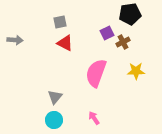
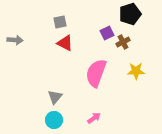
black pentagon: rotated 10 degrees counterclockwise
pink arrow: rotated 88 degrees clockwise
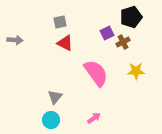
black pentagon: moved 1 px right, 3 px down
pink semicircle: rotated 124 degrees clockwise
cyan circle: moved 3 px left
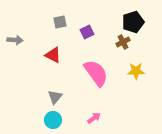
black pentagon: moved 2 px right, 5 px down
purple square: moved 20 px left, 1 px up
red triangle: moved 12 px left, 12 px down
cyan circle: moved 2 px right
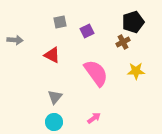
purple square: moved 1 px up
red triangle: moved 1 px left
cyan circle: moved 1 px right, 2 px down
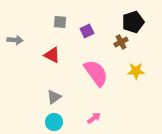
gray square: rotated 16 degrees clockwise
brown cross: moved 2 px left
gray triangle: moved 1 px left; rotated 14 degrees clockwise
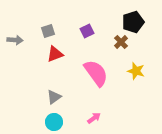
gray square: moved 12 px left, 9 px down; rotated 24 degrees counterclockwise
brown cross: rotated 16 degrees counterclockwise
red triangle: moved 3 px right, 1 px up; rotated 48 degrees counterclockwise
yellow star: rotated 18 degrees clockwise
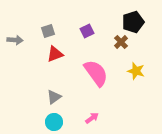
pink arrow: moved 2 px left
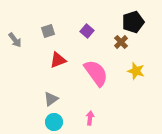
purple square: rotated 24 degrees counterclockwise
gray arrow: rotated 49 degrees clockwise
red triangle: moved 3 px right, 6 px down
gray triangle: moved 3 px left, 2 px down
pink arrow: moved 2 px left; rotated 48 degrees counterclockwise
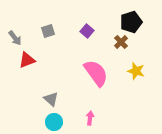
black pentagon: moved 2 px left
gray arrow: moved 2 px up
red triangle: moved 31 px left
gray triangle: rotated 42 degrees counterclockwise
